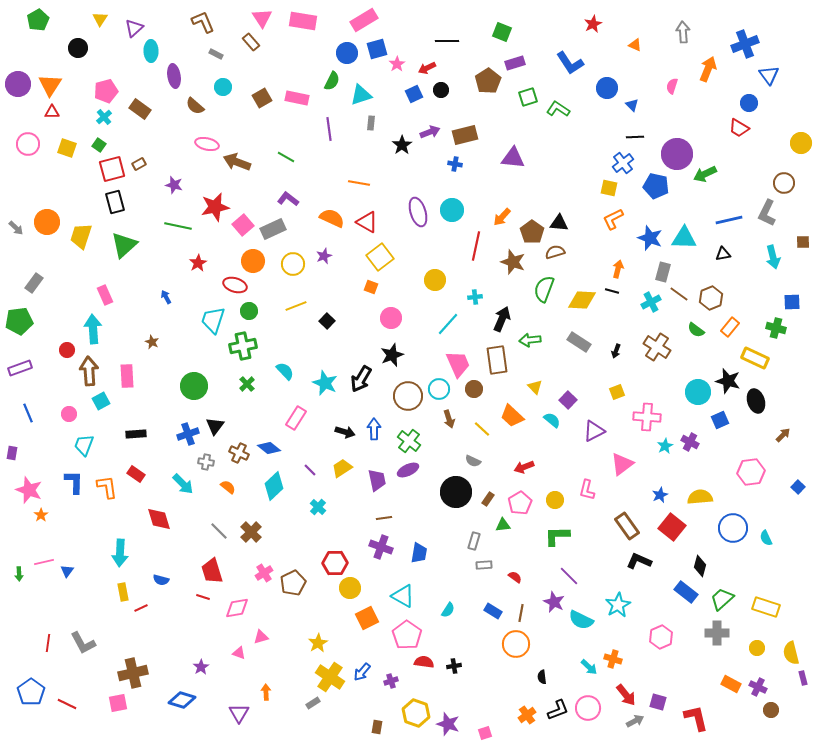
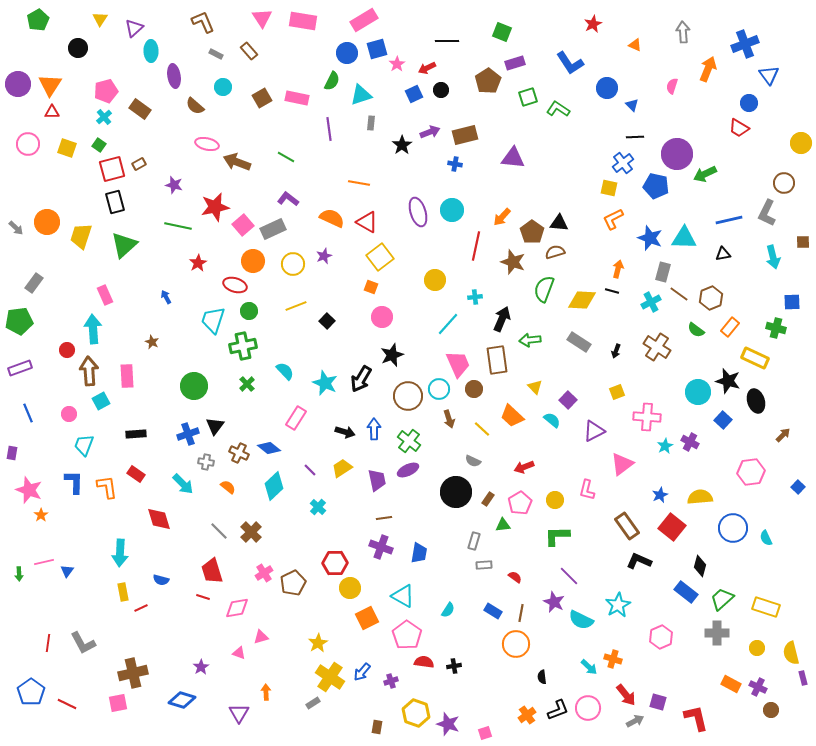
brown rectangle at (251, 42): moved 2 px left, 9 px down
pink circle at (391, 318): moved 9 px left, 1 px up
blue square at (720, 420): moved 3 px right; rotated 24 degrees counterclockwise
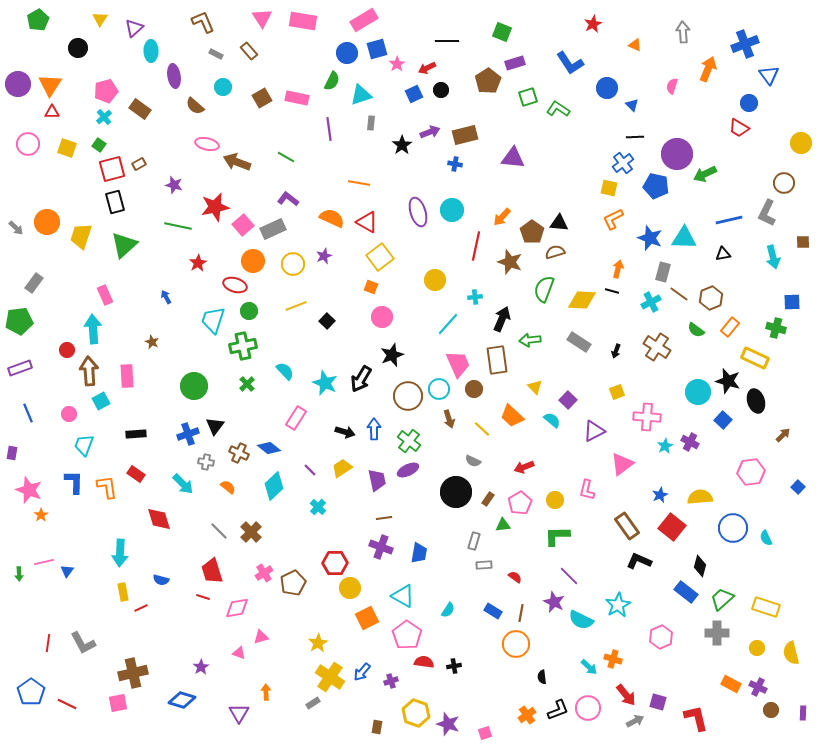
brown star at (513, 262): moved 3 px left
purple rectangle at (803, 678): moved 35 px down; rotated 16 degrees clockwise
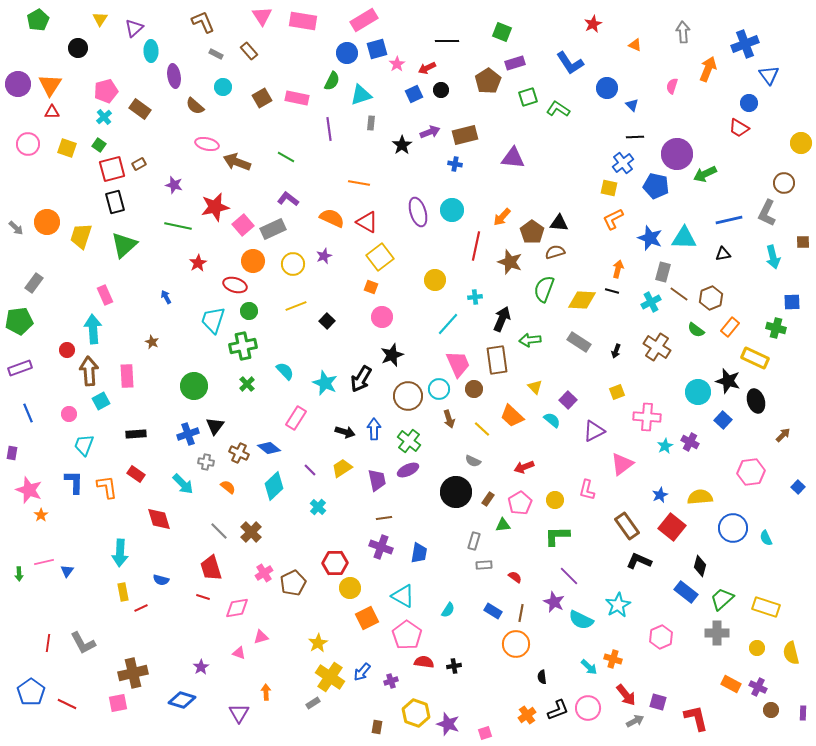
pink triangle at (262, 18): moved 2 px up
red trapezoid at (212, 571): moved 1 px left, 3 px up
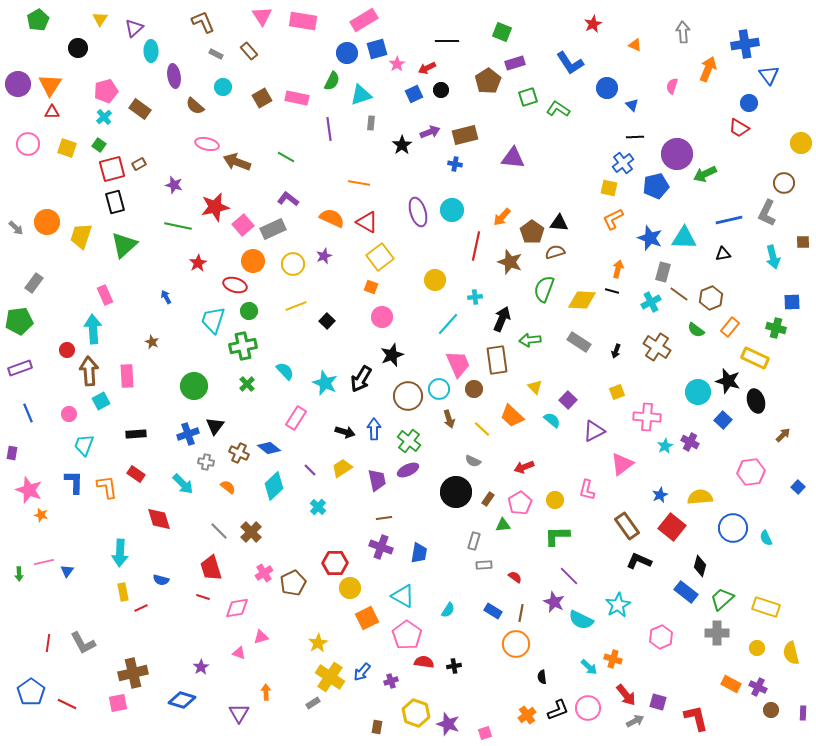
blue cross at (745, 44): rotated 12 degrees clockwise
blue pentagon at (656, 186): rotated 25 degrees counterclockwise
orange star at (41, 515): rotated 24 degrees counterclockwise
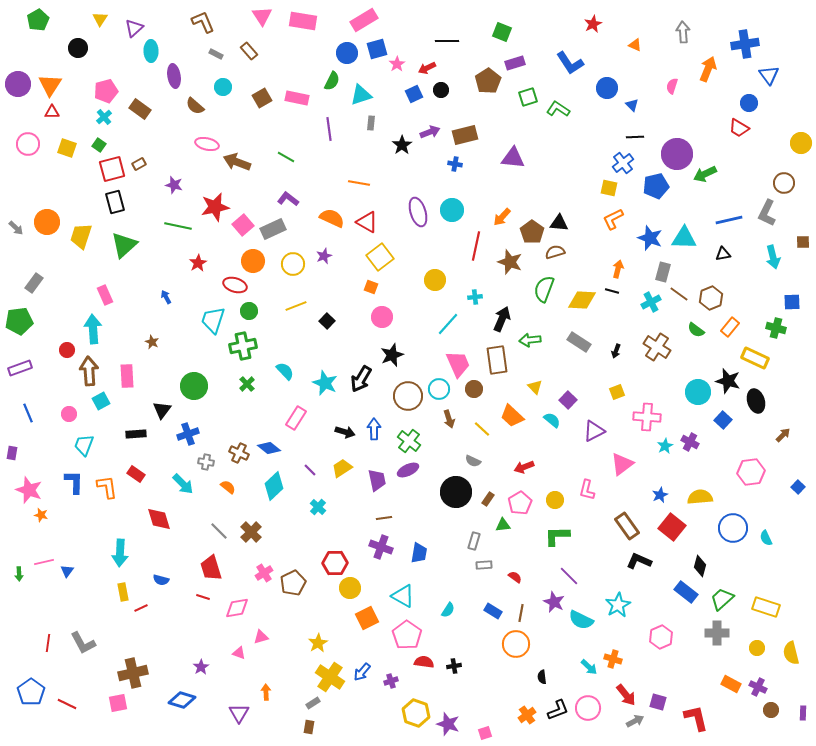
black triangle at (215, 426): moved 53 px left, 16 px up
brown rectangle at (377, 727): moved 68 px left
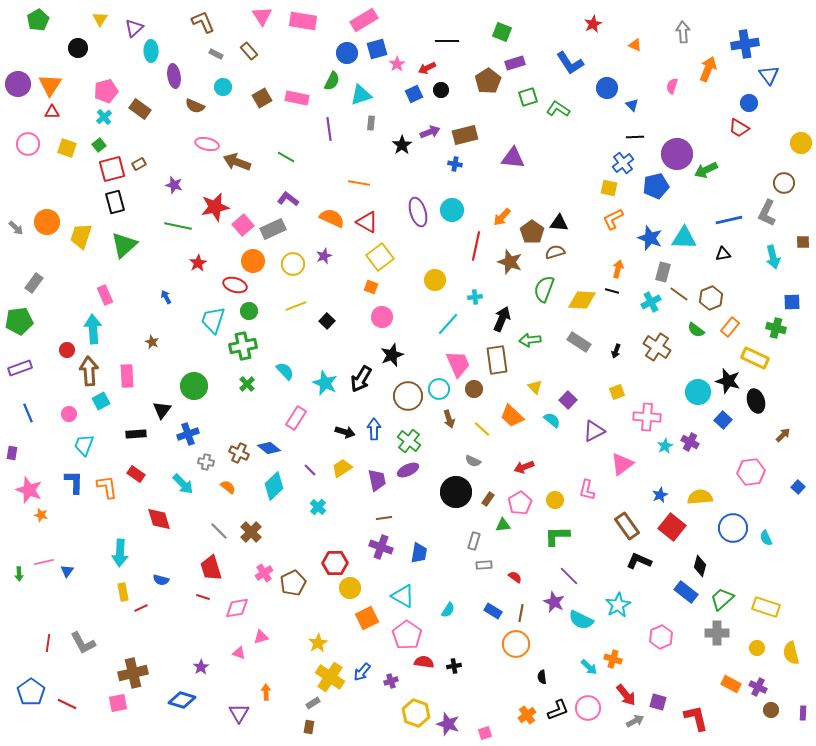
brown semicircle at (195, 106): rotated 18 degrees counterclockwise
green square at (99, 145): rotated 16 degrees clockwise
green arrow at (705, 174): moved 1 px right, 4 px up
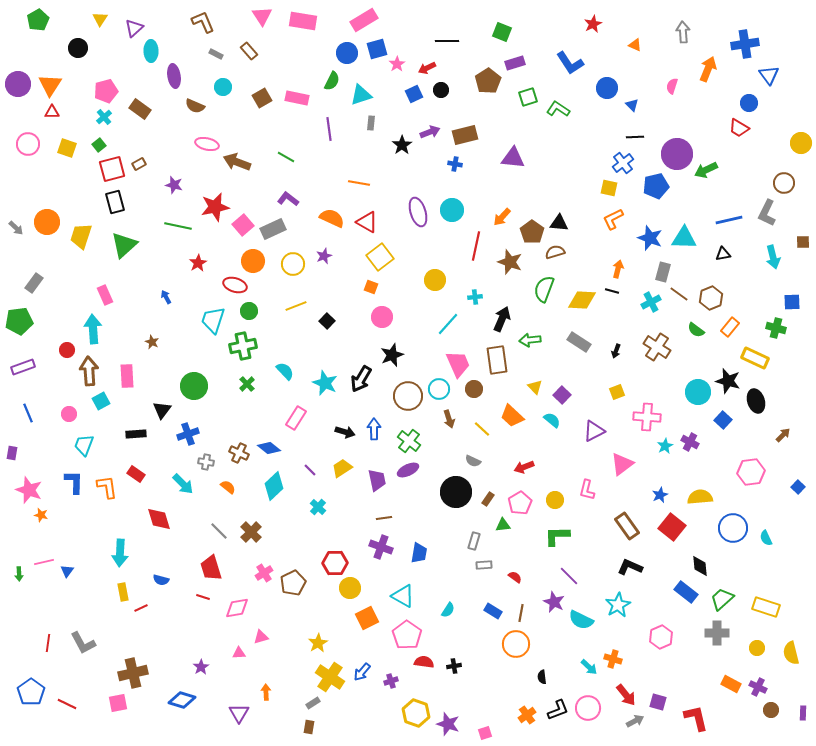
purple rectangle at (20, 368): moved 3 px right, 1 px up
purple square at (568, 400): moved 6 px left, 5 px up
black L-shape at (639, 561): moved 9 px left, 6 px down
black diamond at (700, 566): rotated 20 degrees counterclockwise
pink triangle at (239, 653): rotated 24 degrees counterclockwise
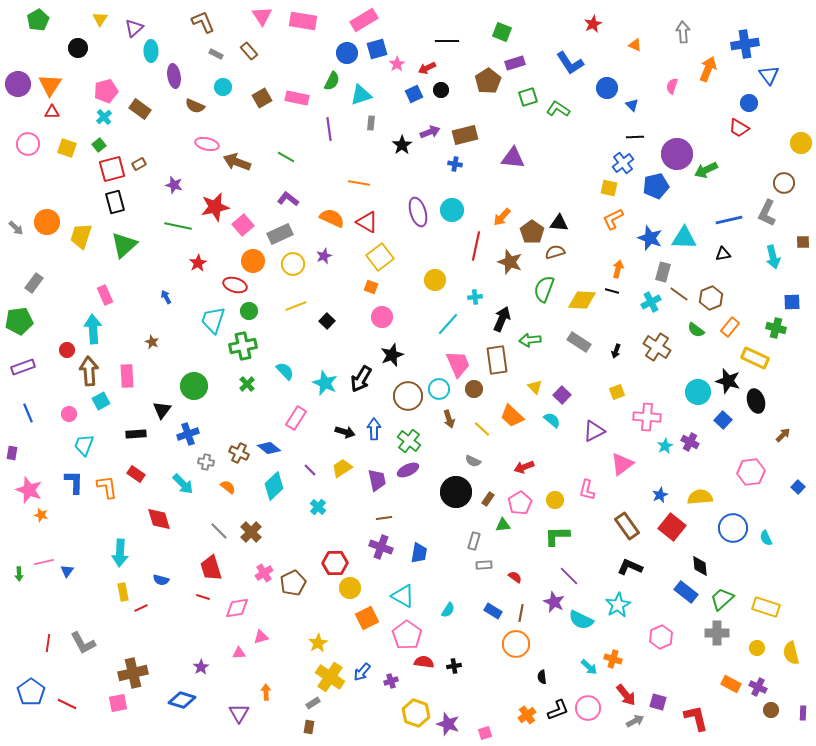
gray rectangle at (273, 229): moved 7 px right, 5 px down
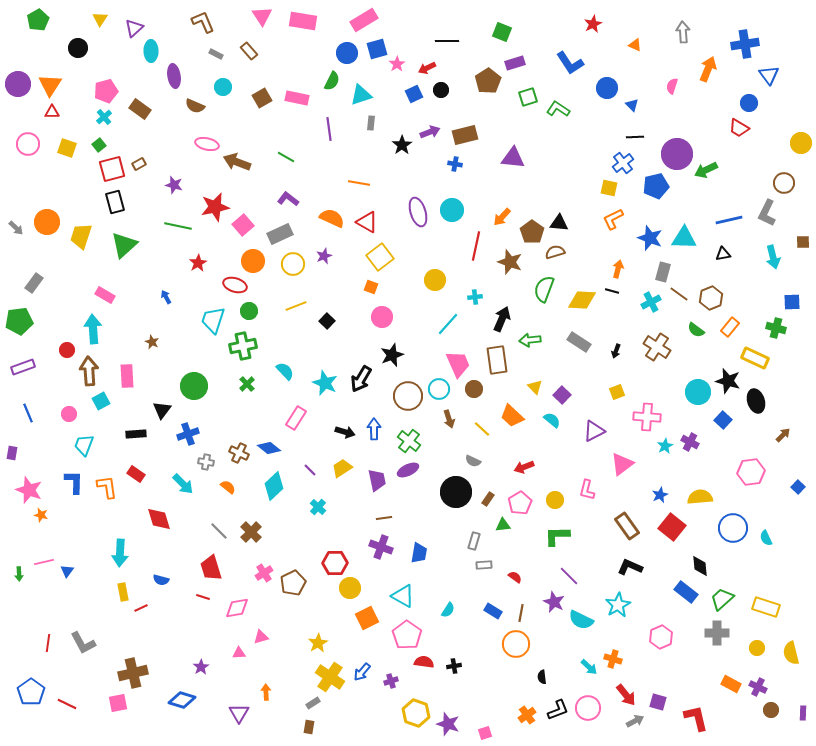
pink rectangle at (105, 295): rotated 36 degrees counterclockwise
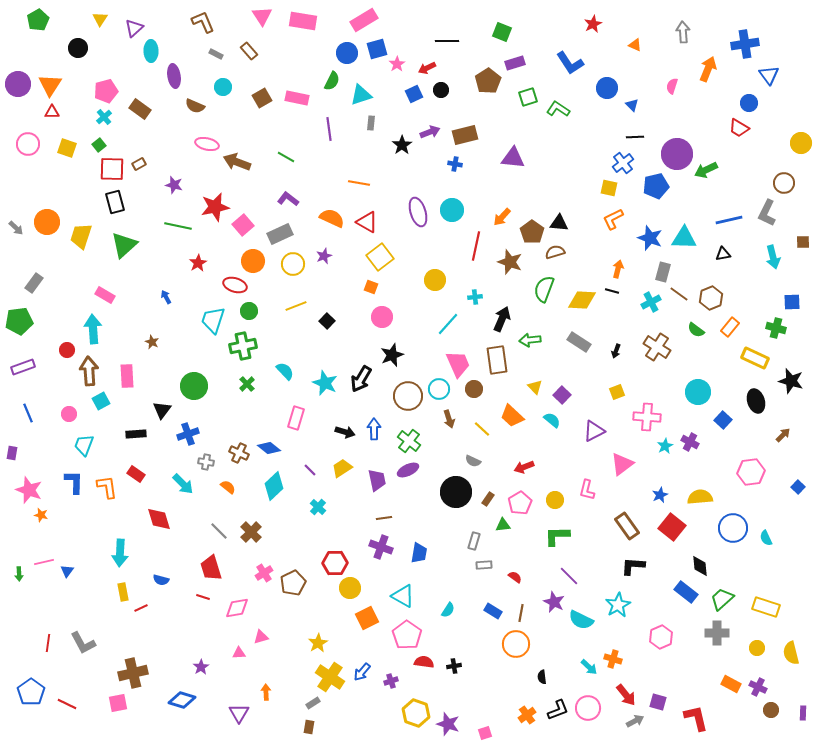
red square at (112, 169): rotated 16 degrees clockwise
black star at (728, 381): moved 63 px right
pink rectangle at (296, 418): rotated 15 degrees counterclockwise
black L-shape at (630, 567): moved 3 px right, 1 px up; rotated 20 degrees counterclockwise
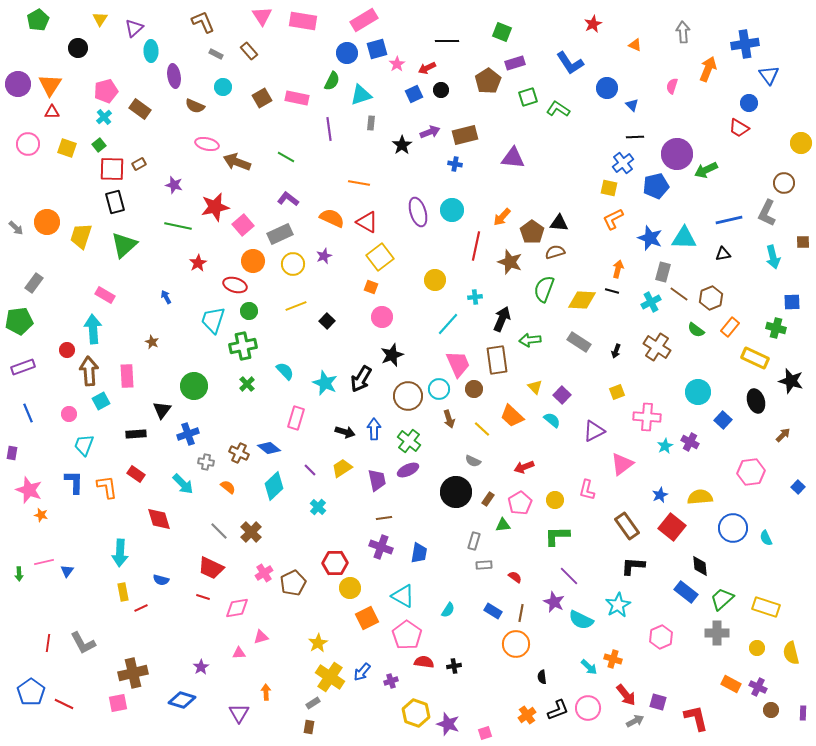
red trapezoid at (211, 568): rotated 48 degrees counterclockwise
red line at (67, 704): moved 3 px left
